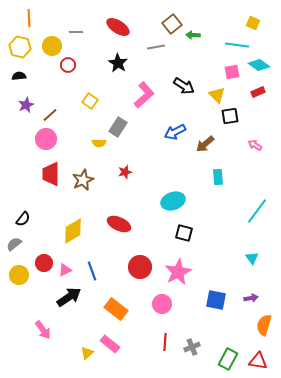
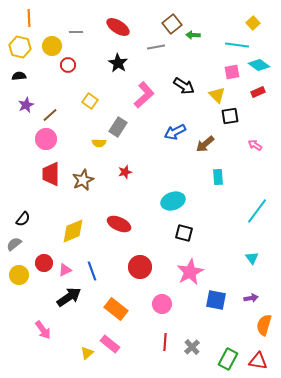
yellow square at (253, 23): rotated 24 degrees clockwise
yellow diamond at (73, 231): rotated 8 degrees clockwise
pink star at (178, 272): moved 12 px right
gray cross at (192, 347): rotated 21 degrees counterclockwise
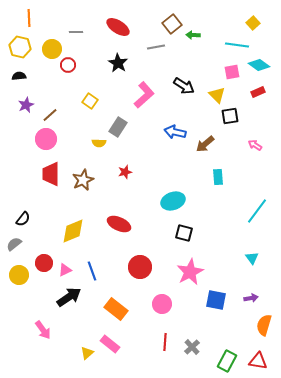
yellow circle at (52, 46): moved 3 px down
blue arrow at (175, 132): rotated 40 degrees clockwise
green rectangle at (228, 359): moved 1 px left, 2 px down
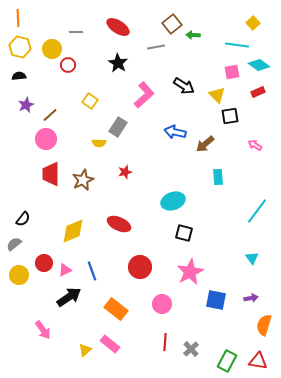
orange line at (29, 18): moved 11 px left
gray cross at (192, 347): moved 1 px left, 2 px down
yellow triangle at (87, 353): moved 2 px left, 3 px up
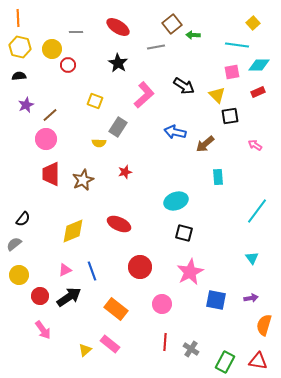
cyan diamond at (259, 65): rotated 35 degrees counterclockwise
yellow square at (90, 101): moved 5 px right; rotated 14 degrees counterclockwise
cyan ellipse at (173, 201): moved 3 px right
red circle at (44, 263): moved 4 px left, 33 px down
gray cross at (191, 349): rotated 14 degrees counterclockwise
green rectangle at (227, 361): moved 2 px left, 1 px down
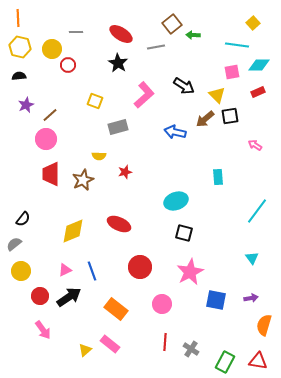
red ellipse at (118, 27): moved 3 px right, 7 px down
gray rectangle at (118, 127): rotated 42 degrees clockwise
yellow semicircle at (99, 143): moved 13 px down
brown arrow at (205, 144): moved 25 px up
yellow circle at (19, 275): moved 2 px right, 4 px up
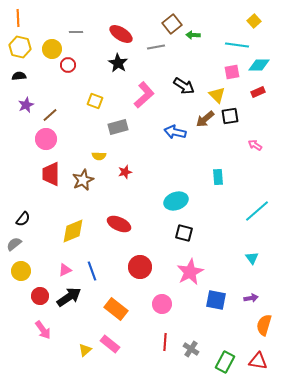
yellow square at (253, 23): moved 1 px right, 2 px up
cyan line at (257, 211): rotated 12 degrees clockwise
